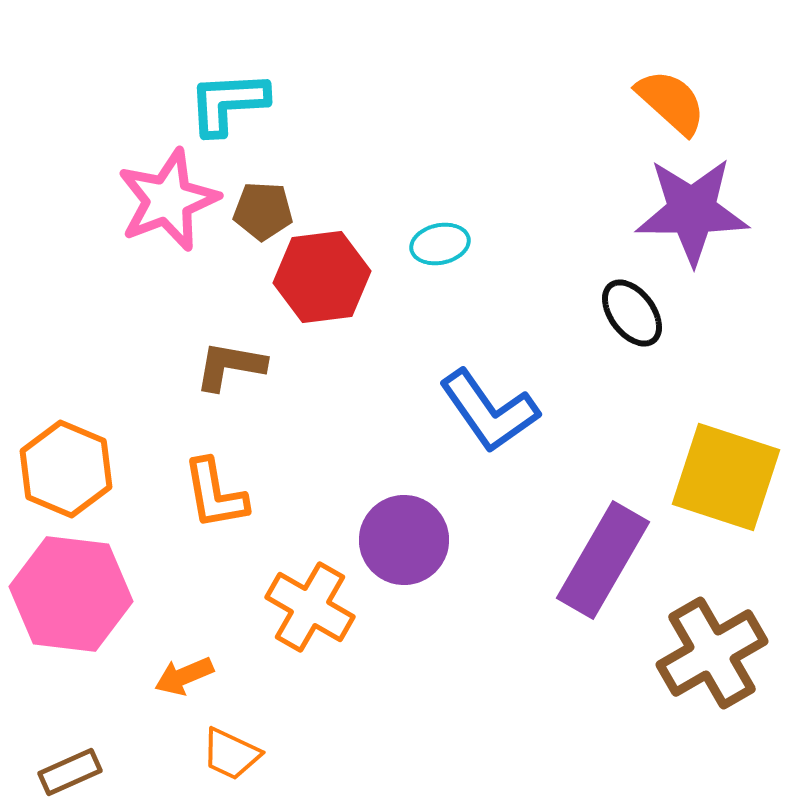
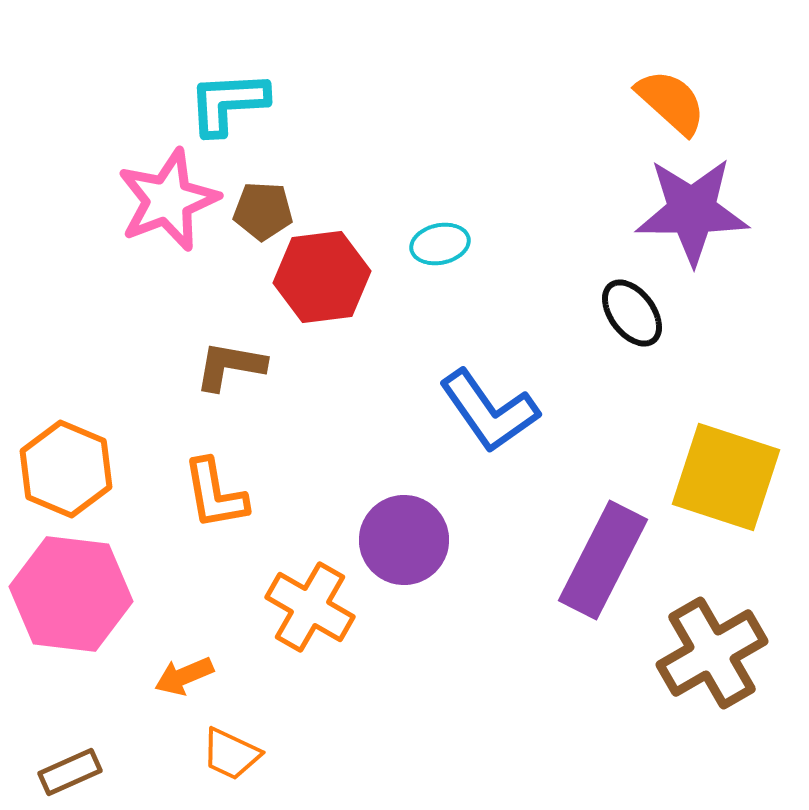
purple rectangle: rotated 3 degrees counterclockwise
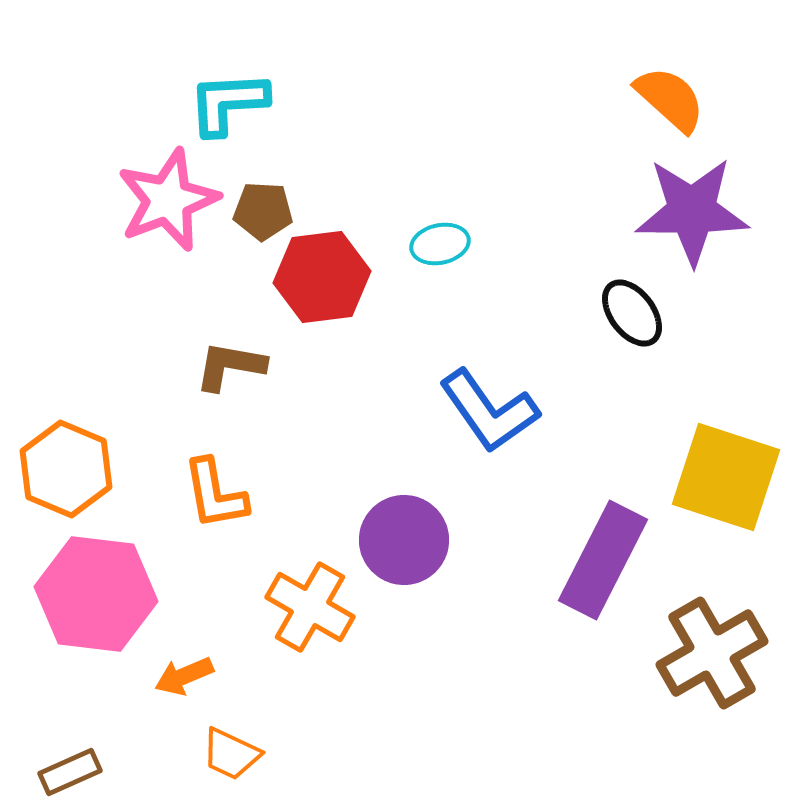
orange semicircle: moved 1 px left, 3 px up
pink hexagon: moved 25 px right
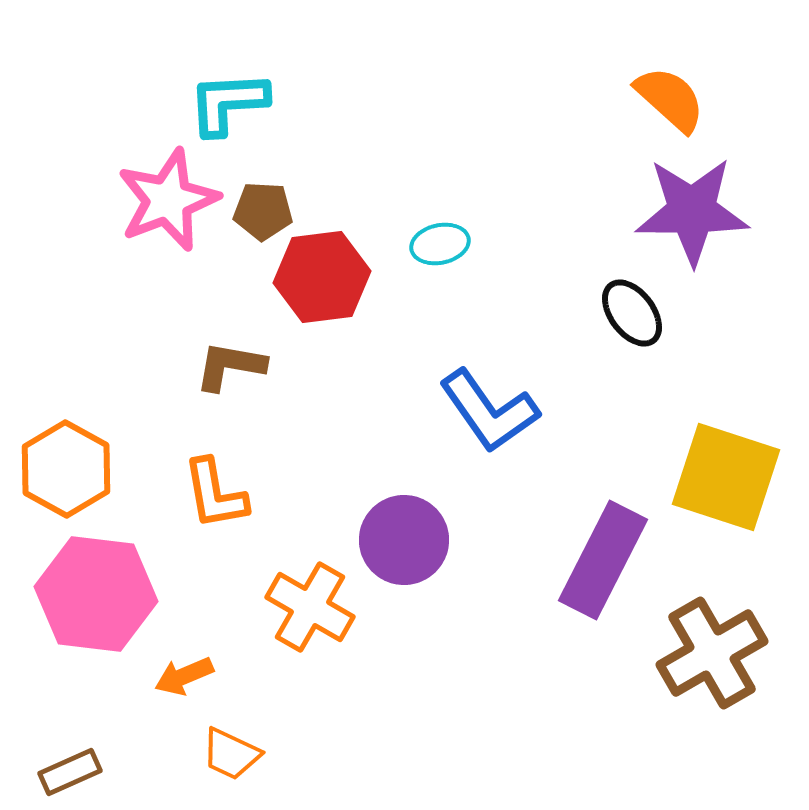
orange hexagon: rotated 6 degrees clockwise
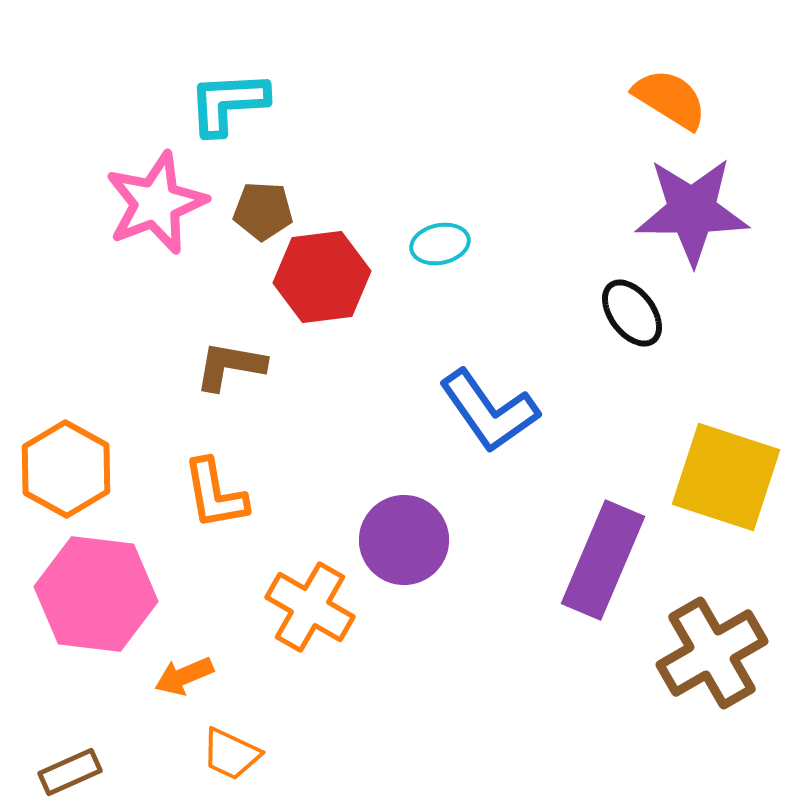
orange semicircle: rotated 10 degrees counterclockwise
pink star: moved 12 px left, 3 px down
purple rectangle: rotated 4 degrees counterclockwise
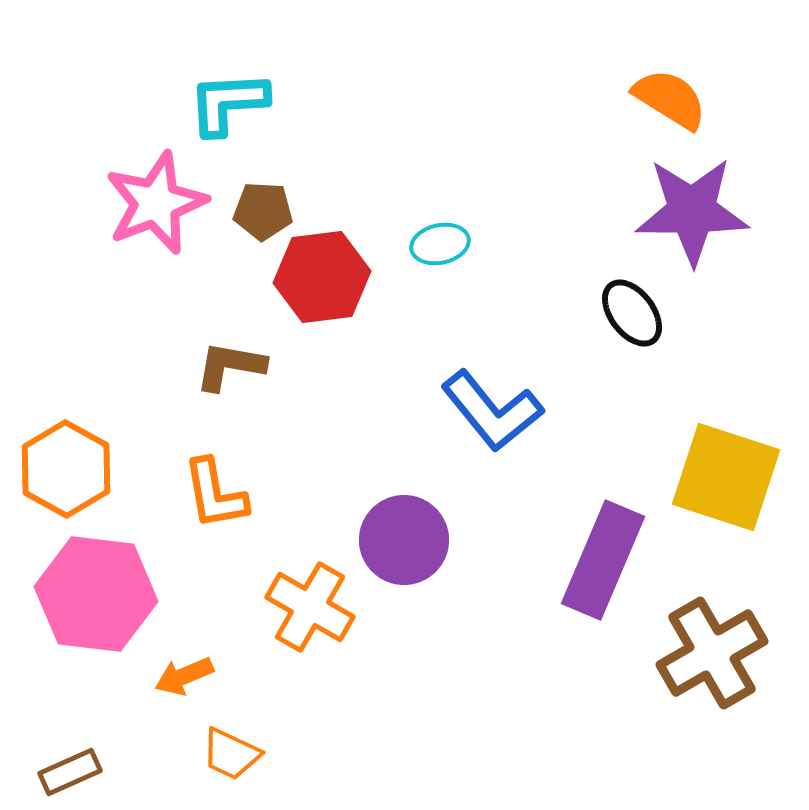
blue L-shape: moved 3 px right; rotated 4 degrees counterclockwise
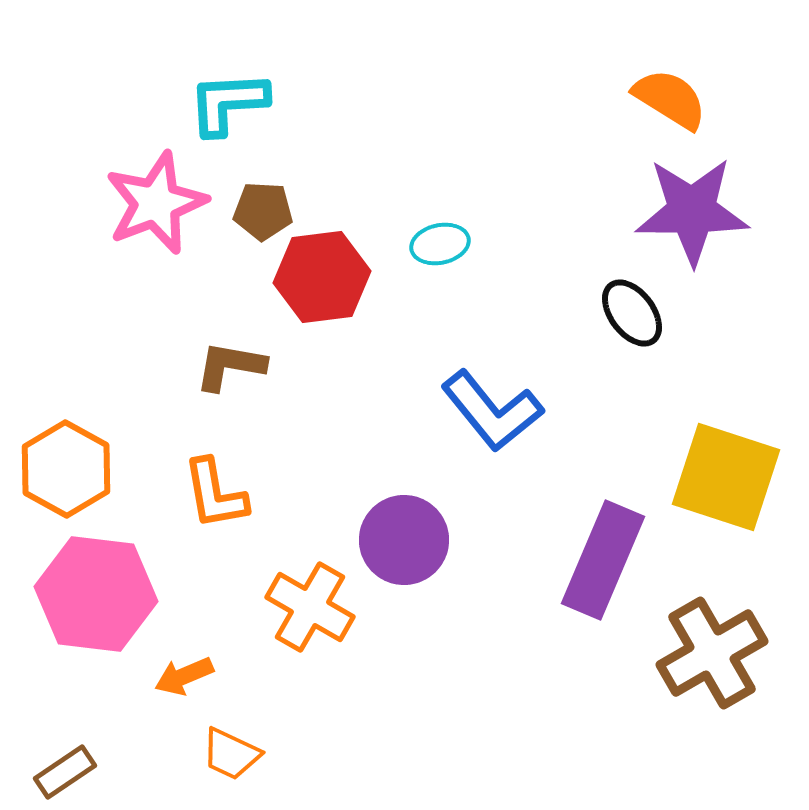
brown rectangle: moved 5 px left; rotated 10 degrees counterclockwise
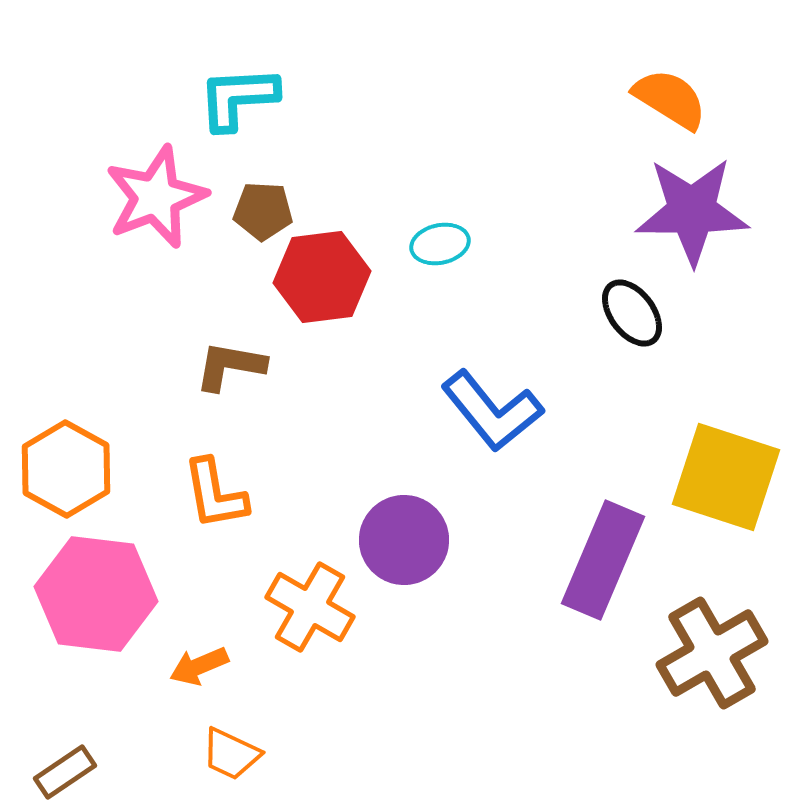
cyan L-shape: moved 10 px right, 5 px up
pink star: moved 6 px up
orange arrow: moved 15 px right, 10 px up
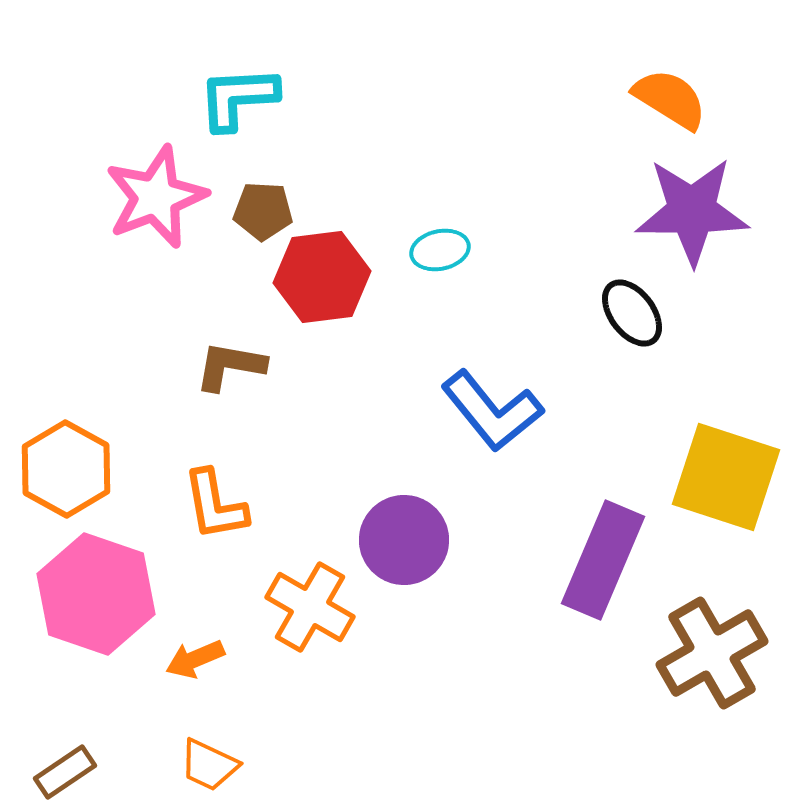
cyan ellipse: moved 6 px down
orange L-shape: moved 11 px down
pink hexagon: rotated 12 degrees clockwise
orange arrow: moved 4 px left, 7 px up
orange trapezoid: moved 22 px left, 11 px down
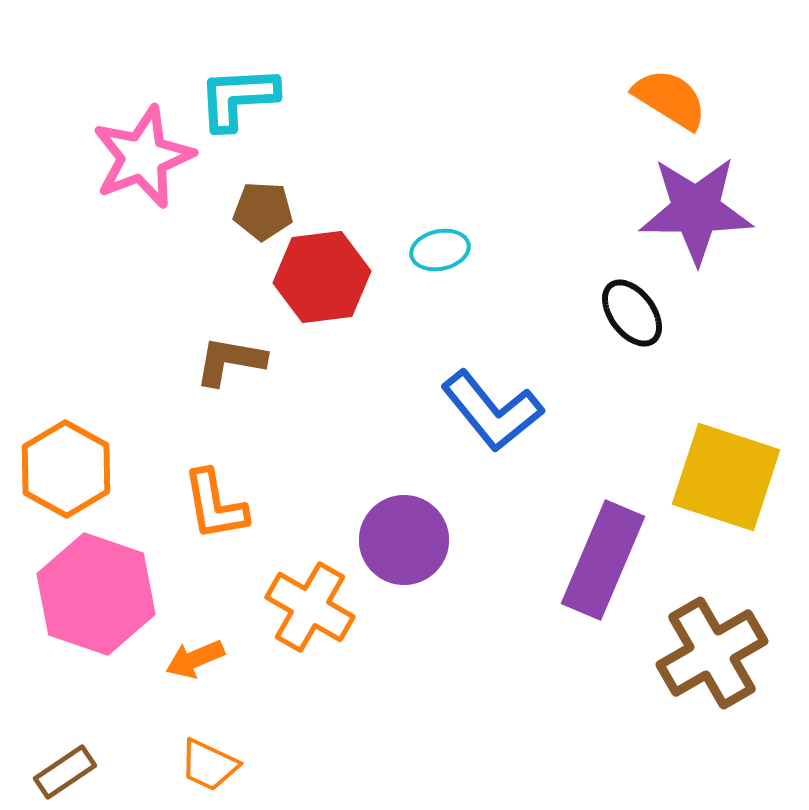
pink star: moved 13 px left, 40 px up
purple star: moved 4 px right, 1 px up
brown L-shape: moved 5 px up
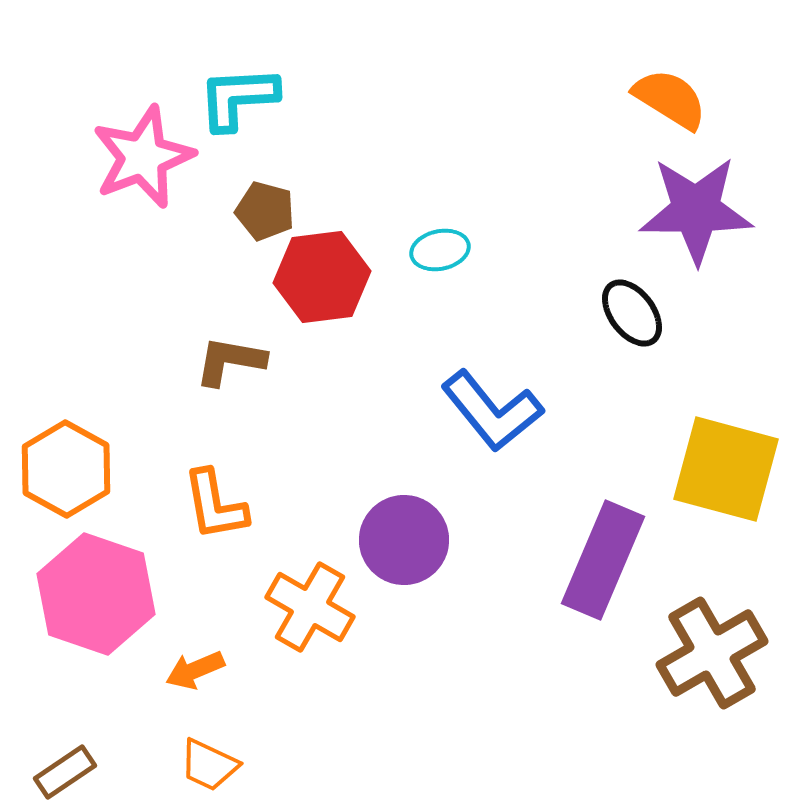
brown pentagon: moved 2 px right; rotated 12 degrees clockwise
yellow square: moved 8 px up; rotated 3 degrees counterclockwise
orange arrow: moved 11 px down
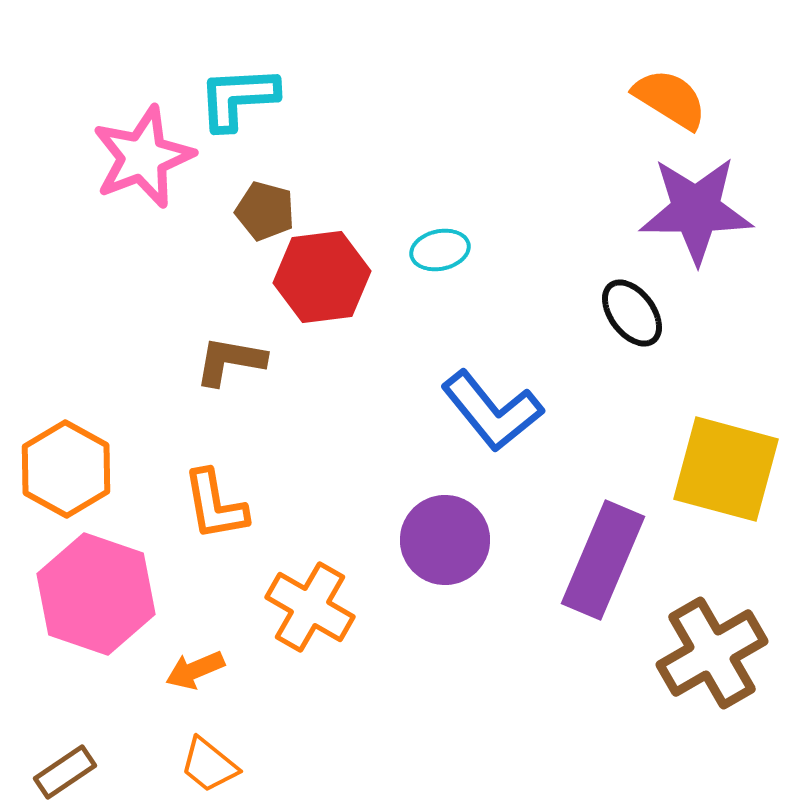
purple circle: moved 41 px right
orange trapezoid: rotated 14 degrees clockwise
